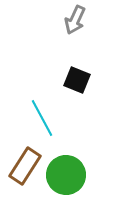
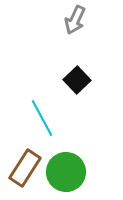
black square: rotated 24 degrees clockwise
brown rectangle: moved 2 px down
green circle: moved 3 px up
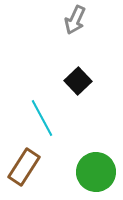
black square: moved 1 px right, 1 px down
brown rectangle: moved 1 px left, 1 px up
green circle: moved 30 px right
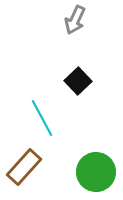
brown rectangle: rotated 9 degrees clockwise
